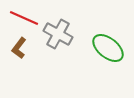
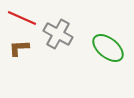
red line: moved 2 px left
brown L-shape: rotated 50 degrees clockwise
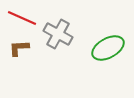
green ellipse: rotated 68 degrees counterclockwise
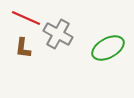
red line: moved 4 px right
brown L-shape: moved 4 px right; rotated 80 degrees counterclockwise
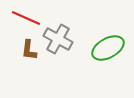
gray cross: moved 5 px down
brown L-shape: moved 6 px right, 2 px down
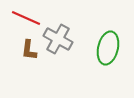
green ellipse: rotated 48 degrees counterclockwise
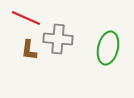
gray cross: rotated 24 degrees counterclockwise
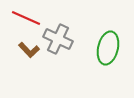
gray cross: rotated 20 degrees clockwise
brown L-shape: rotated 50 degrees counterclockwise
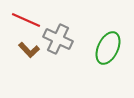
red line: moved 2 px down
green ellipse: rotated 12 degrees clockwise
